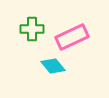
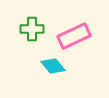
pink rectangle: moved 2 px right, 1 px up
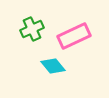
green cross: rotated 25 degrees counterclockwise
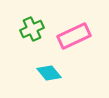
cyan diamond: moved 4 px left, 7 px down
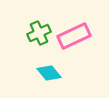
green cross: moved 7 px right, 4 px down
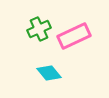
green cross: moved 4 px up
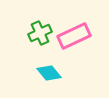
green cross: moved 1 px right, 4 px down
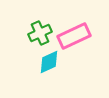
cyan diamond: moved 11 px up; rotated 75 degrees counterclockwise
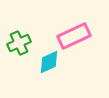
green cross: moved 21 px left, 10 px down
